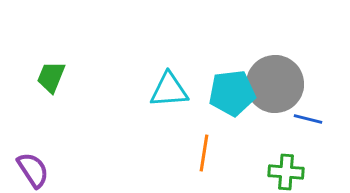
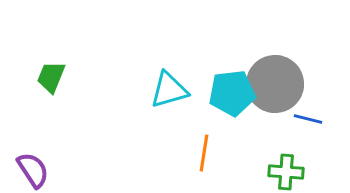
cyan triangle: rotated 12 degrees counterclockwise
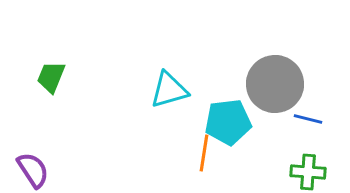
cyan pentagon: moved 4 px left, 29 px down
green cross: moved 22 px right
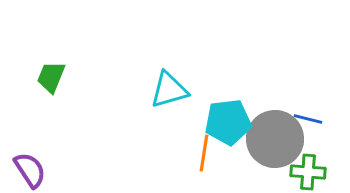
gray circle: moved 55 px down
purple semicircle: moved 3 px left
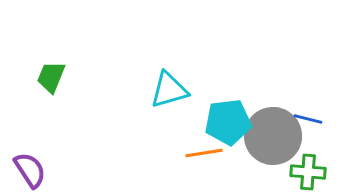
gray circle: moved 2 px left, 3 px up
orange line: rotated 72 degrees clockwise
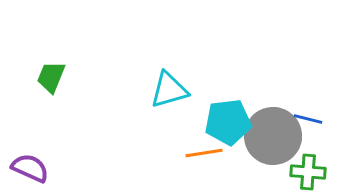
purple semicircle: moved 2 px up; rotated 33 degrees counterclockwise
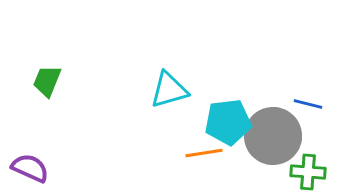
green trapezoid: moved 4 px left, 4 px down
blue line: moved 15 px up
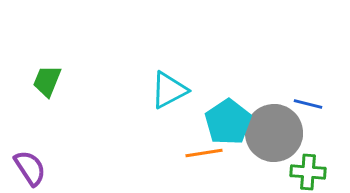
cyan triangle: rotated 12 degrees counterclockwise
cyan pentagon: rotated 27 degrees counterclockwise
gray circle: moved 1 px right, 3 px up
purple semicircle: rotated 33 degrees clockwise
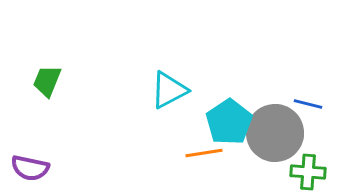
cyan pentagon: moved 1 px right
gray circle: moved 1 px right
purple semicircle: rotated 135 degrees clockwise
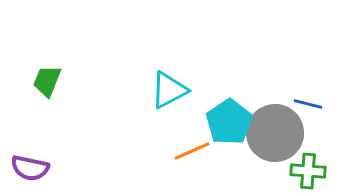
orange line: moved 12 px left, 2 px up; rotated 15 degrees counterclockwise
green cross: moved 1 px up
